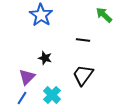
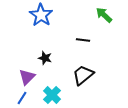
black trapezoid: rotated 15 degrees clockwise
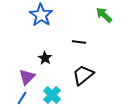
black line: moved 4 px left, 2 px down
black star: rotated 16 degrees clockwise
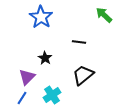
blue star: moved 2 px down
cyan cross: rotated 12 degrees clockwise
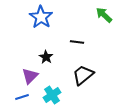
black line: moved 2 px left
black star: moved 1 px right, 1 px up
purple triangle: moved 3 px right, 1 px up
blue line: moved 1 px up; rotated 40 degrees clockwise
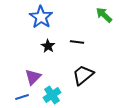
black star: moved 2 px right, 11 px up
purple triangle: moved 3 px right, 1 px down
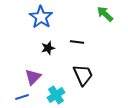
green arrow: moved 1 px right, 1 px up
black star: moved 2 px down; rotated 24 degrees clockwise
black trapezoid: rotated 105 degrees clockwise
cyan cross: moved 4 px right
